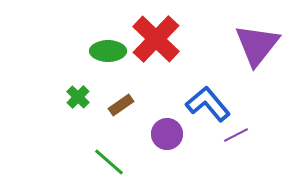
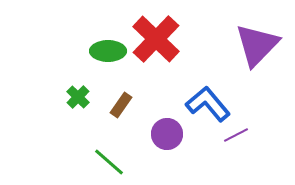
purple triangle: rotated 6 degrees clockwise
brown rectangle: rotated 20 degrees counterclockwise
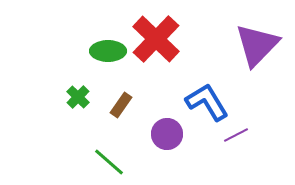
blue L-shape: moved 1 px left, 2 px up; rotated 9 degrees clockwise
